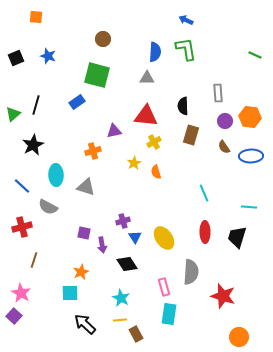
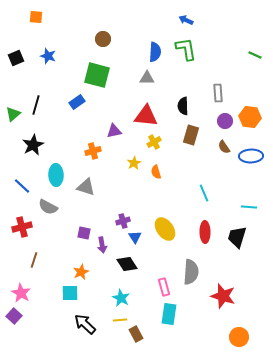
yellow ellipse at (164, 238): moved 1 px right, 9 px up
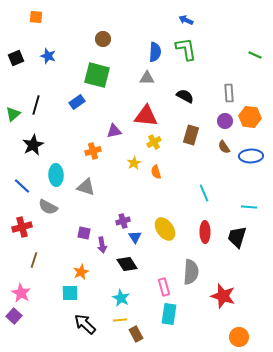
gray rectangle at (218, 93): moved 11 px right
black semicircle at (183, 106): moved 2 px right, 10 px up; rotated 120 degrees clockwise
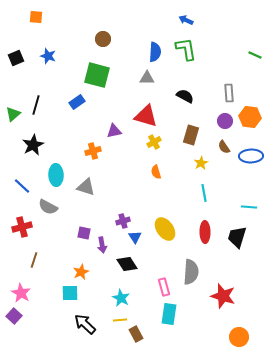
red triangle at (146, 116): rotated 10 degrees clockwise
yellow star at (134, 163): moved 67 px right
cyan line at (204, 193): rotated 12 degrees clockwise
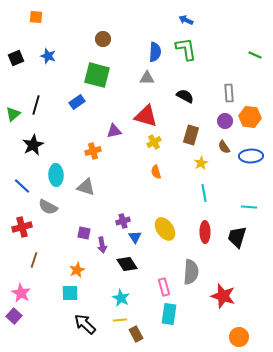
orange star at (81, 272): moved 4 px left, 2 px up
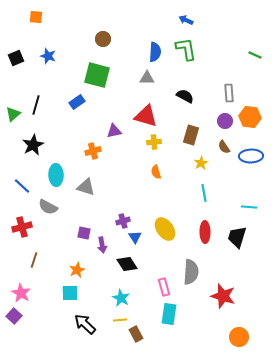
yellow cross at (154, 142): rotated 24 degrees clockwise
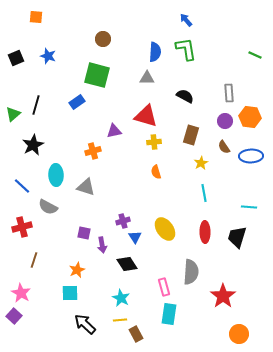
blue arrow at (186, 20): rotated 24 degrees clockwise
red star at (223, 296): rotated 20 degrees clockwise
orange circle at (239, 337): moved 3 px up
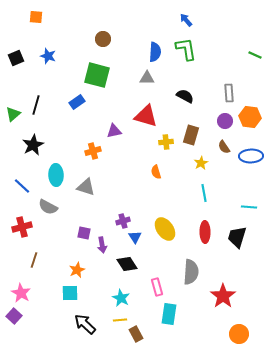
yellow cross at (154, 142): moved 12 px right
pink rectangle at (164, 287): moved 7 px left
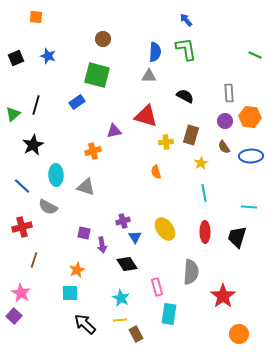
gray triangle at (147, 78): moved 2 px right, 2 px up
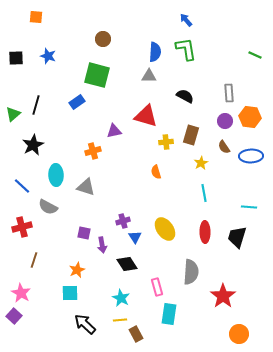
black square at (16, 58): rotated 21 degrees clockwise
